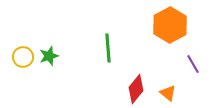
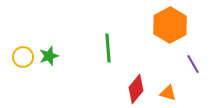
orange triangle: rotated 24 degrees counterclockwise
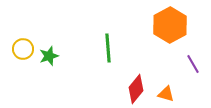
yellow circle: moved 8 px up
orange triangle: moved 2 px left, 1 px down
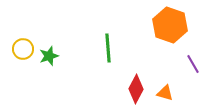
orange hexagon: rotated 12 degrees counterclockwise
red diamond: rotated 12 degrees counterclockwise
orange triangle: moved 1 px left, 1 px up
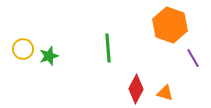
purple line: moved 6 px up
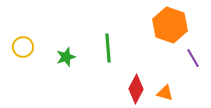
yellow circle: moved 2 px up
green star: moved 17 px right, 1 px down
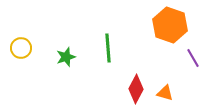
yellow circle: moved 2 px left, 1 px down
